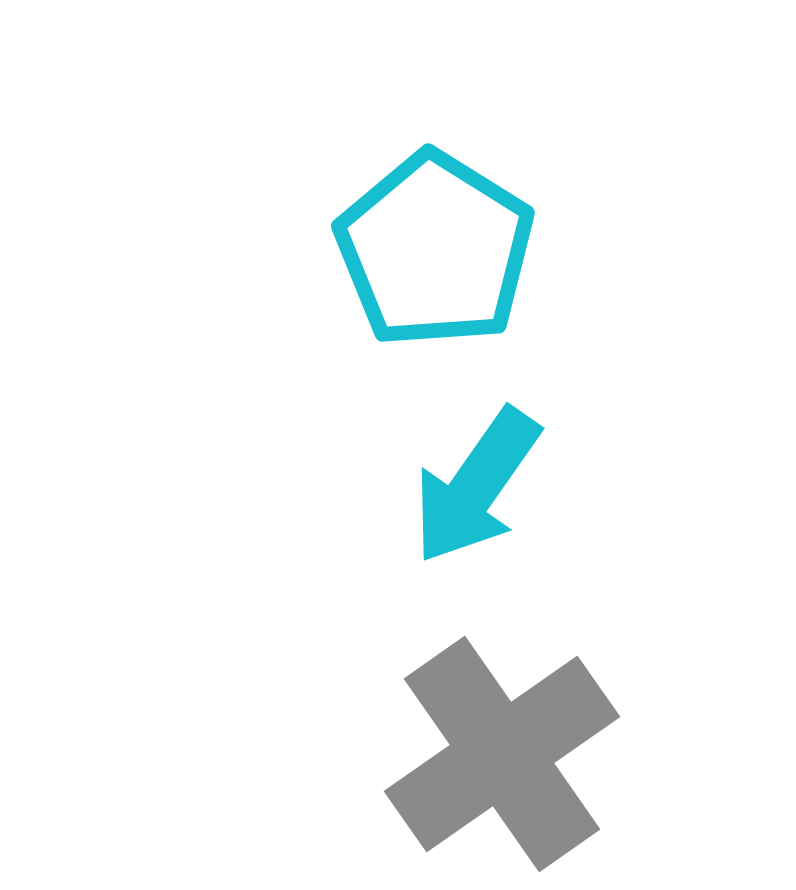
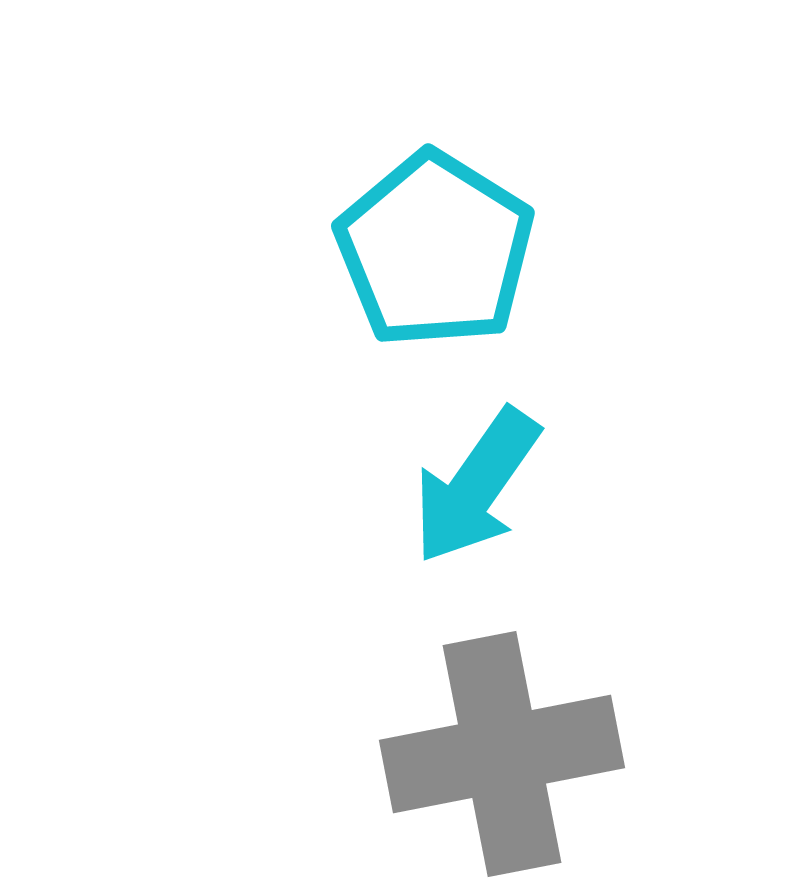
gray cross: rotated 24 degrees clockwise
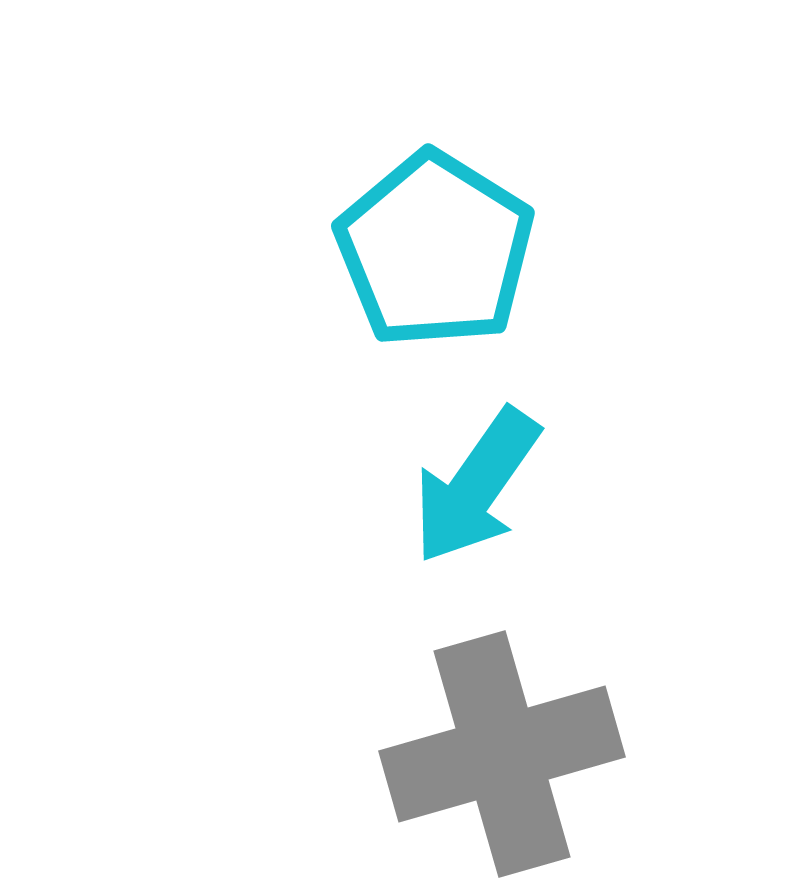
gray cross: rotated 5 degrees counterclockwise
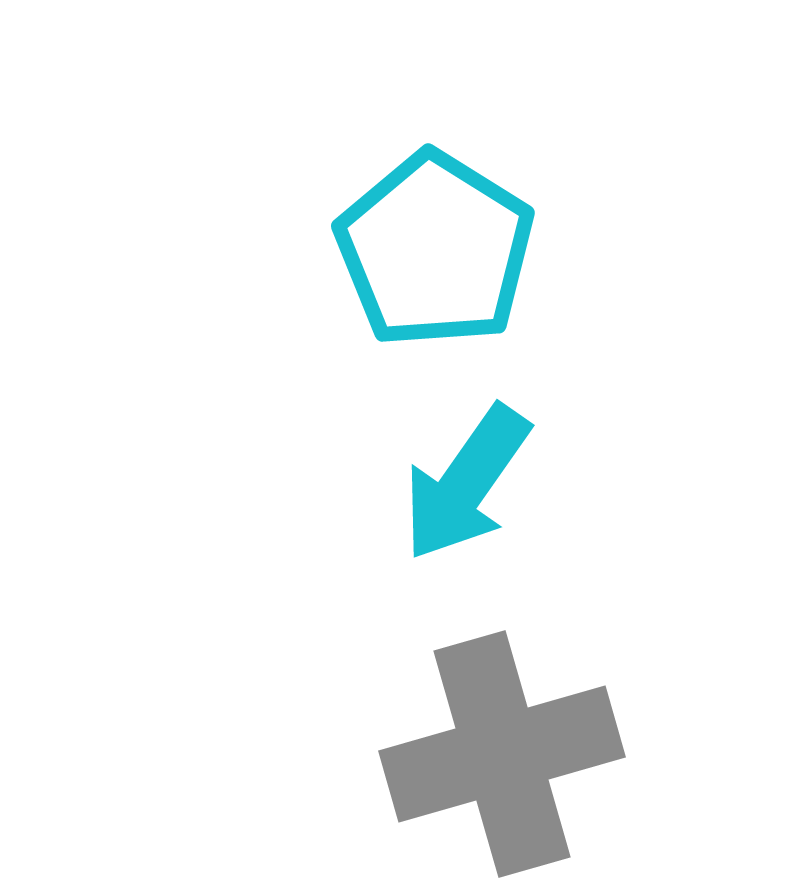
cyan arrow: moved 10 px left, 3 px up
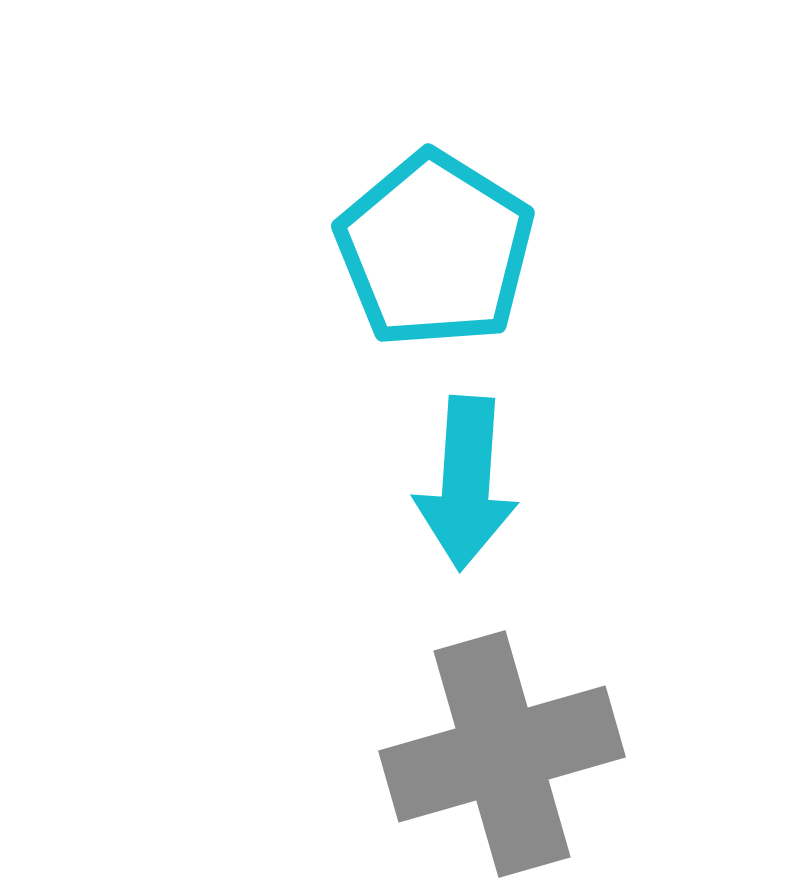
cyan arrow: rotated 31 degrees counterclockwise
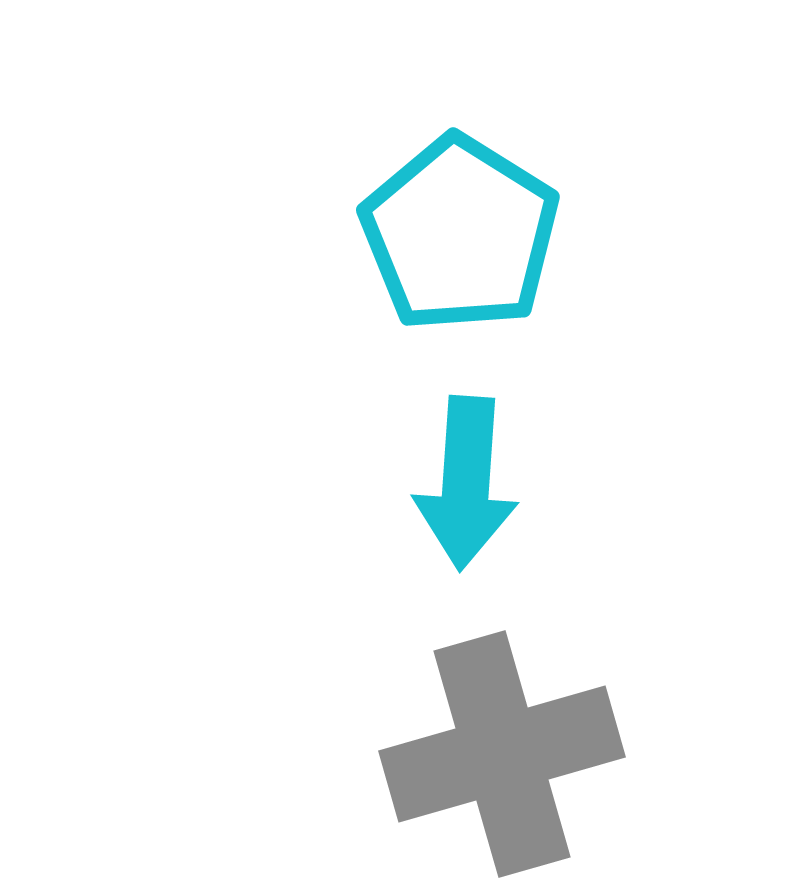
cyan pentagon: moved 25 px right, 16 px up
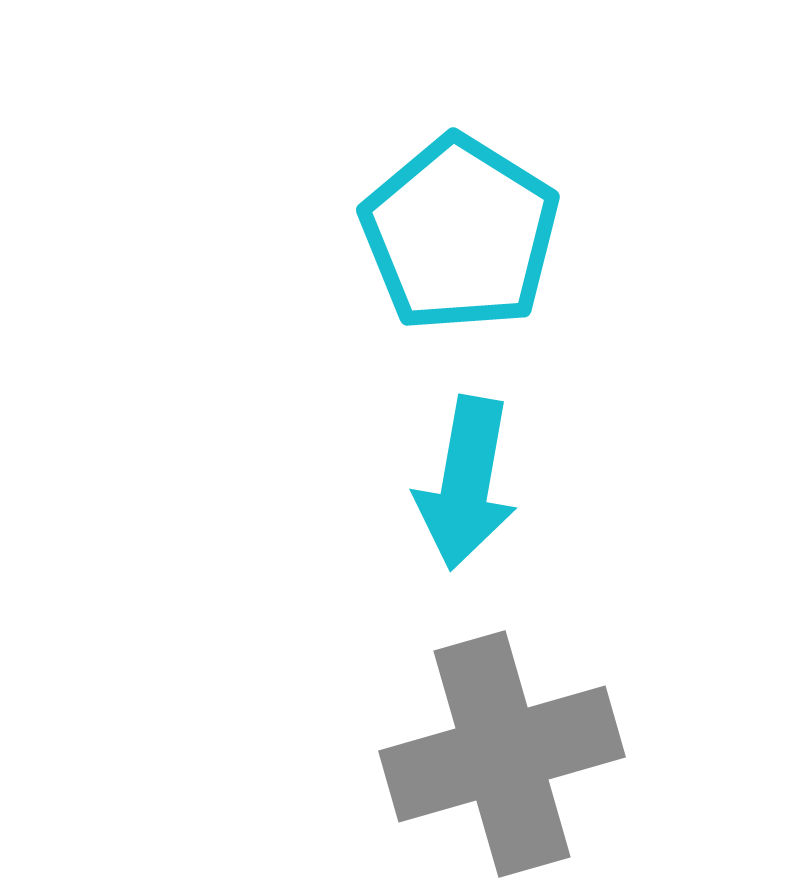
cyan arrow: rotated 6 degrees clockwise
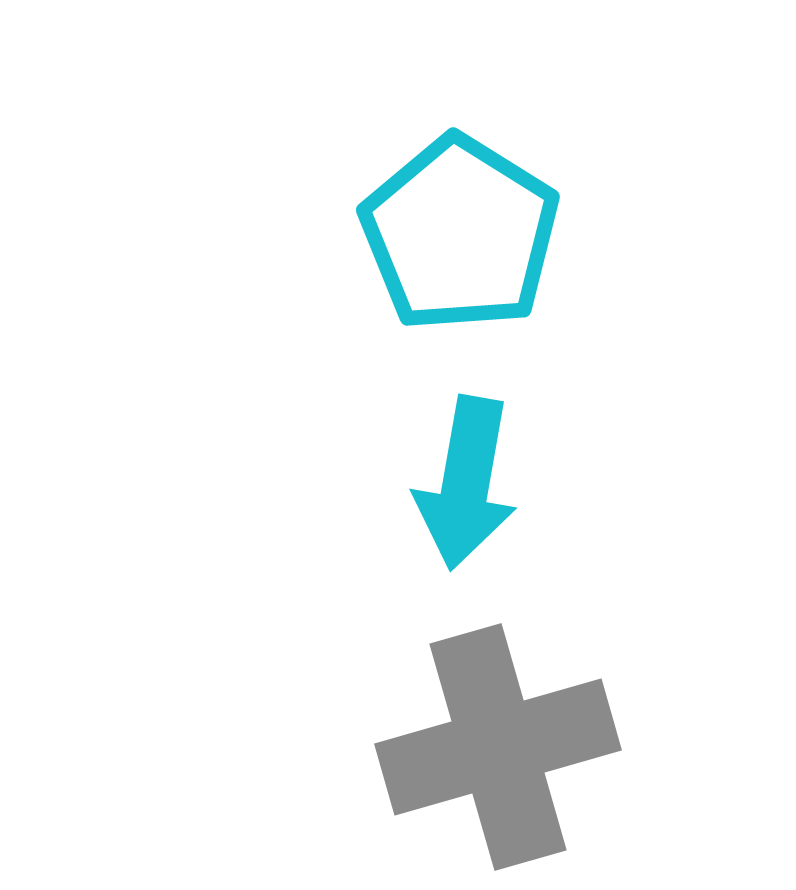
gray cross: moved 4 px left, 7 px up
